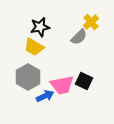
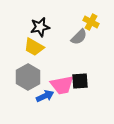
yellow cross: rotated 21 degrees counterclockwise
black square: moved 4 px left; rotated 30 degrees counterclockwise
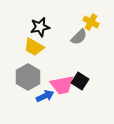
black square: rotated 36 degrees clockwise
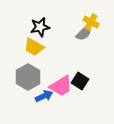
gray semicircle: moved 5 px right, 4 px up
pink trapezoid: moved 1 px left, 1 px down; rotated 20 degrees counterclockwise
blue arrow: moved 1 px left
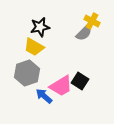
yellow cross: moved 1 px right, 1 px up
gray hexagon: moved 1 px left, 4 px up; rotated 10 degrees clockwise
blue arrow: rotated 114 degrees counterclockwise
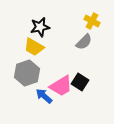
gray semicircle: moved 9 px down
black square: moved 1 px down
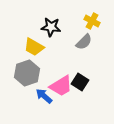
black star: moved 11 px right; rotated 18 degrees clockwise
